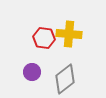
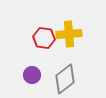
yellow cross: rotated 10 degrees counterclockwise
purple circle: moved 3 px down
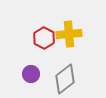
red hexagon: rotated 20 degrees clockwise
purple circle: moved 1 px left, 1 px up
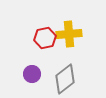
red hexagon: moved 1 px right; rotated 20 degrees clockwise
purple circle: moved 1 px right
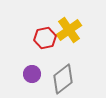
yellow cross: moved 4 px up; rotated 30 degrees counterclockwise
gray diamond: moved 2 px left
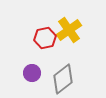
purple circle: moved 1 px up
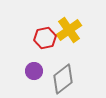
purple circle: moved 2 px right, 2 px up
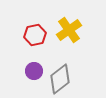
red hexagon: moved 10 px left, 3 px up
gray diamond: moved 3 px left
